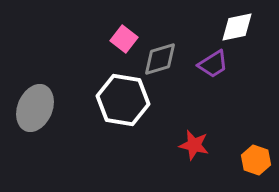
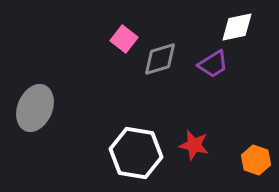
white hexagon: moved 13 px right, 53 px down
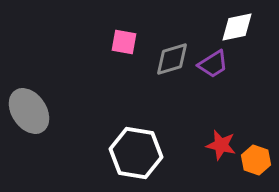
pink square: moved 3 px down; rotated 28 degrees counterclockwise
gray diamond: moved 12 px right
gray ellipse: moved 6 px left, 3 px down; rotated 57 degrees counterclockwise
red star: moved 27 px right
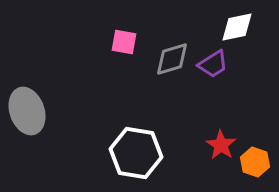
gray ellipse: moved 2 px left; rotated 15 degrees clockwise
red star: rotated 20 degrees clockwise
orange hexagon: moved 1 px left, 2 px down
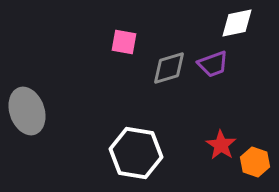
white diamond: moved 4 px up
gray diamond: moved 3 px left, 9 px down
purple trapezoid: rotated 12 degrees clockwise
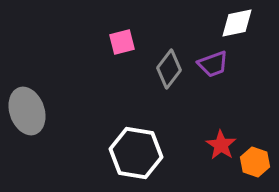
pink square: moved 2 px left; rotated 24 degrees counterclockwise
gray diamond: moved 1 px down; rotated 36 degrees counterclockwise
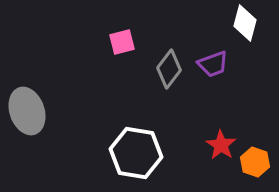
white diamond: moved 8 px right; rotated 63 degrees counterclockwise
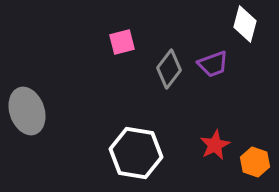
white diamond: moved 1 px down
red star: moved 6 px left; rotated 12 degrees clockwise
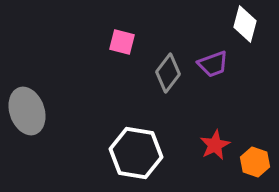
pink square: rotated 28 degrees clockwise
gray diamond: moved 1 px left, 4 px down
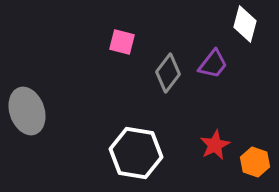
purple trapezoid: rotated 32 degrees counterclockwise
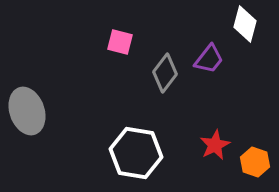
pink square: moved 2 px left
purple trapezoid: moved 4 px left, 5 px up
gray diamond: moved 3 px left
